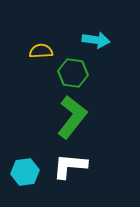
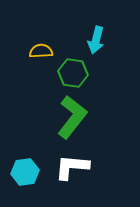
cyan arrow: rotated 96 degrees clockwise
white L-shape: moved 2 px right, 1 px down
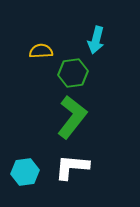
green hexagon: rotated 16 degrees counterclockwise
